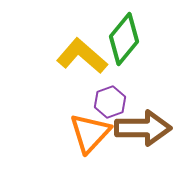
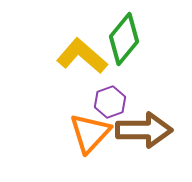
brown arrow: moved 1 px right, 2 px down
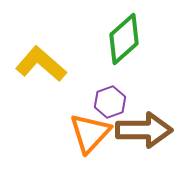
green diamond: rotated 9 degrees clockwise
yellow L-shape: moved 41 px left, 8 px down
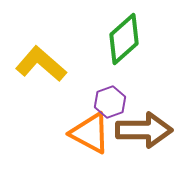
orange triangle: rotated 45 degrees counterclockwise
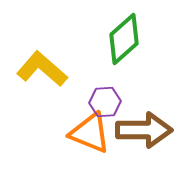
yellow L-shape: moved 1 px right, 5 px down
purple hexagon: moved 5 px left; rotated 16 degrees clockwise
orange triangle: rotated 6 degrees counterclockwise
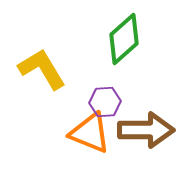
yellow L-shape: rotated 18 degrees clockwise
brown arrow: moved 2 px right
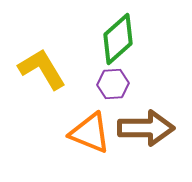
green diamond: moved 6 px left
purple hexagon: moved 8 px right, 18 px up
brown arrow: moved 2 px up
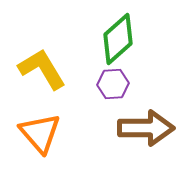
orange triangle: moved 50 px left; rotated 27 degrees clockwise
